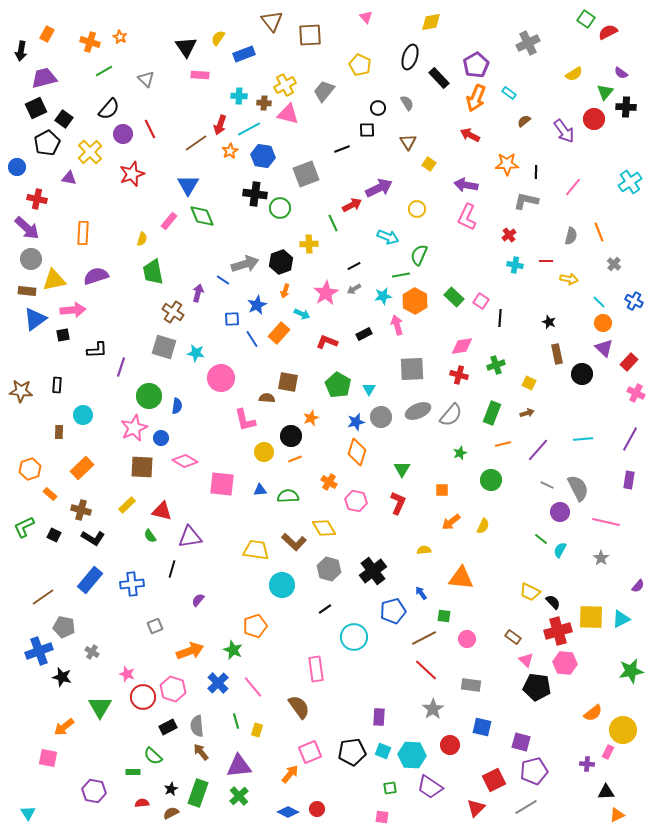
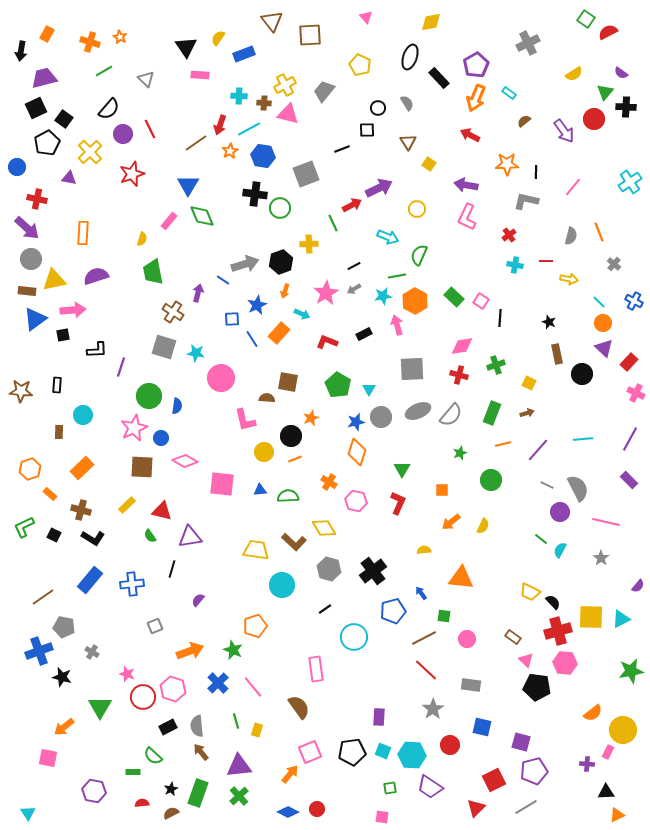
green line at (401, 275): moved 4 px left, 1 px down
purple rectangle at (629, 480): rotated 54 degrees counterclockwise
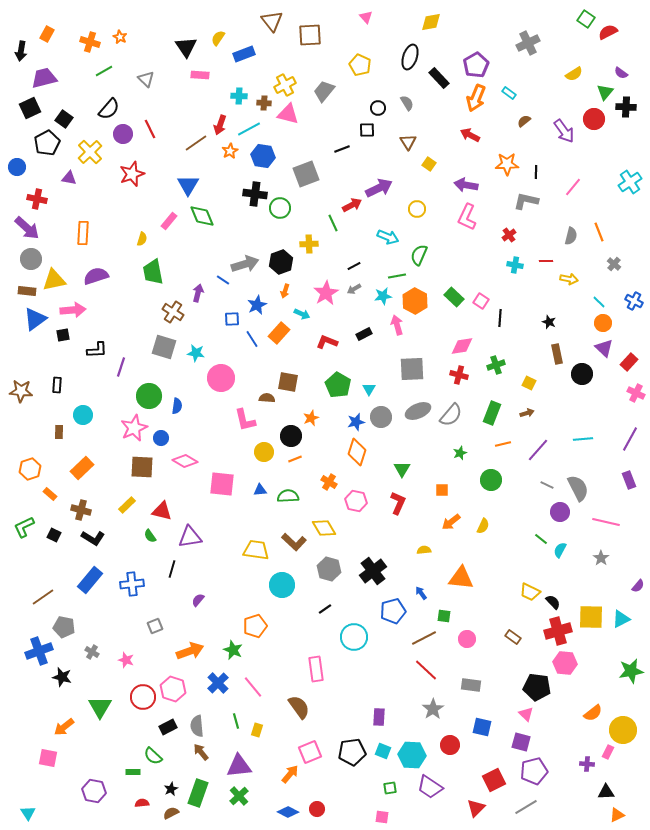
black square at (36, 108): moved 6 px left
purple rectangle at (629, 480): rotated 24 degrees clockwise
pink triangle at (526, 660): moved 54 px down
pink star at (127, 674): moved 1 px left, 14 px up
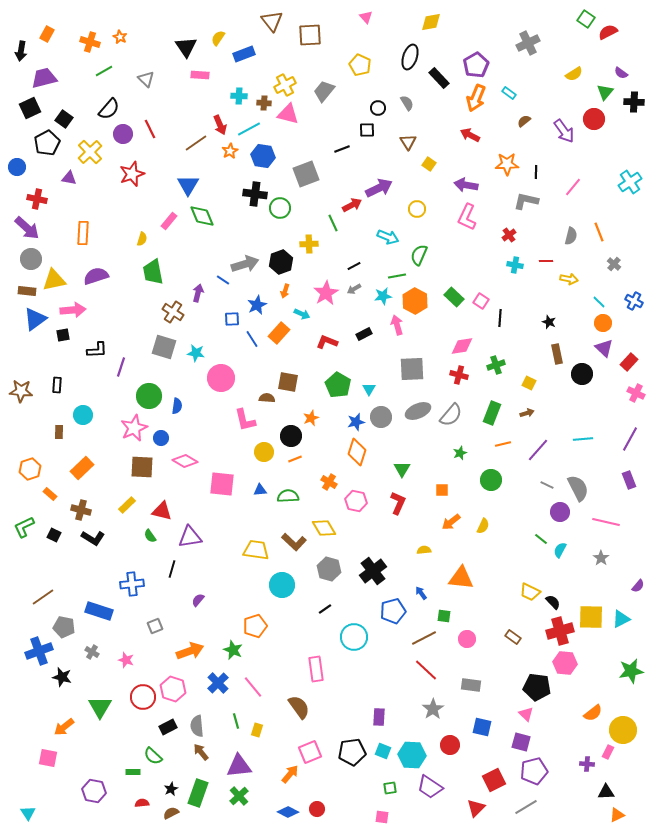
black cross at (626, 107): moved 8 px right, 5 px up
red arrow at (220, 125): rotated 42 degrees counterclockwise
blue rectangle at (90, 580): moved 9 px right, 31 px down; rotated 68 degrees clockwise
red cross at (558, 631): moved 2 px right
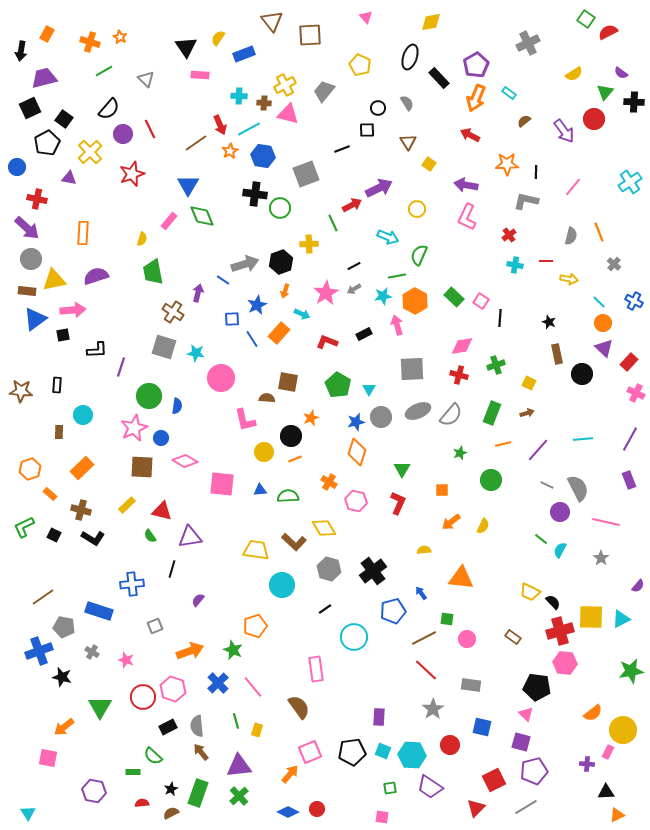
green square at (444, 616): moved 3 px right, 3 px down
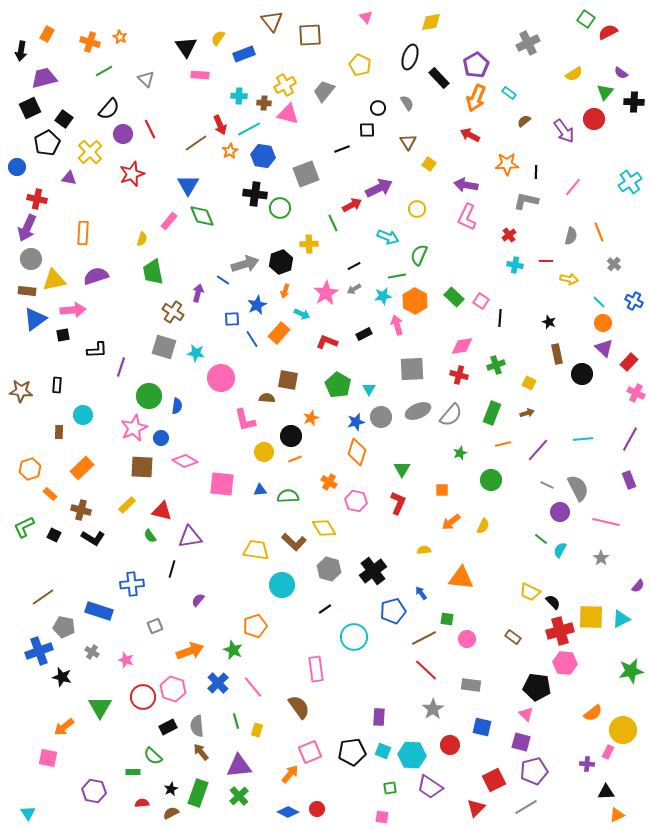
purple arrow at (27, 228): rotated 72 degrees clockwise
brown square at (288, 382): moved 2 px up
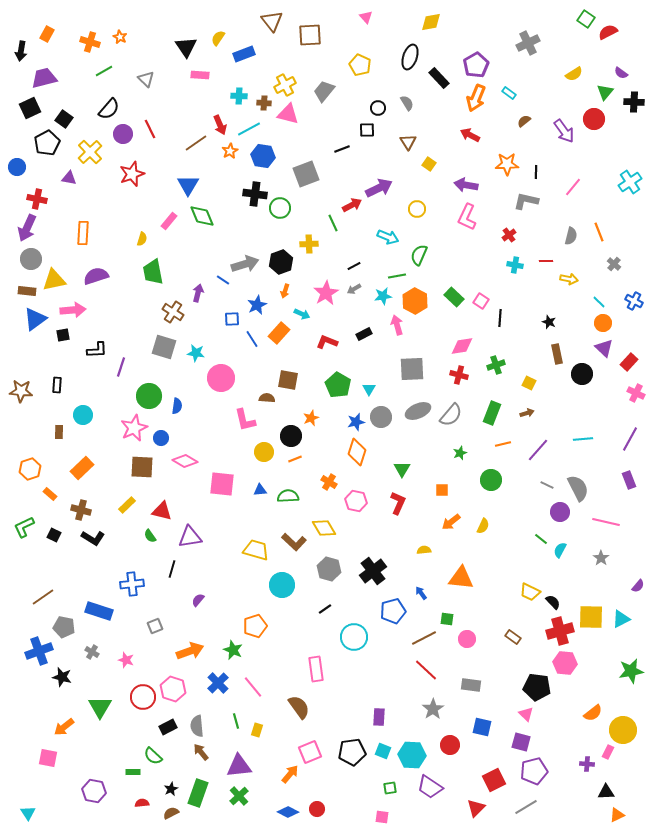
yellow trapezoid at (256, 550): rotated 8 degrees clockwise
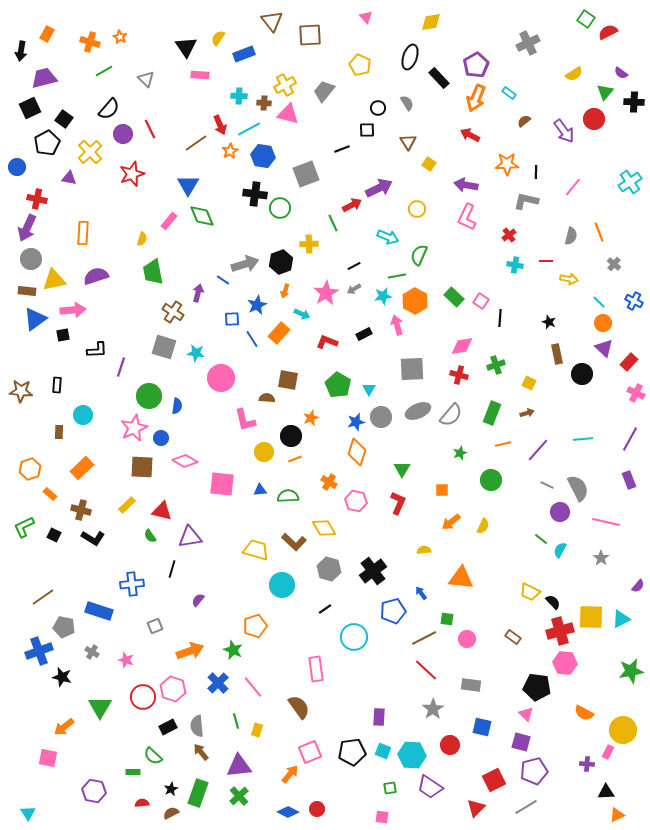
orange semicircle at (593, 713): moved 9 px left; rotated 66 degrees clockwise
